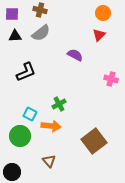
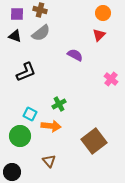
purple square: moved 5 px right
black triangle: rotated 24 degrees clockwise
pink cross: rotated 24 degrees clockwise
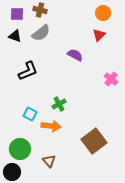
black L-shape: moved 2 px right, 1 px up
green circle: moved 13 px down
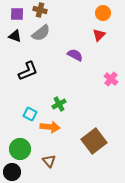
orange arrow: moved 1 px left, 1 px down
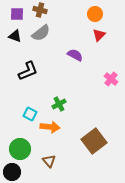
orange circle: moved 8 px left, 1 px down
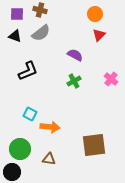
green cross: moved 15 px right, 23 px up
brown square: moved 4 px down; rotated 30 degrees clockwise
brown triangle: moved 2 px up; rotated 40 degrees counterclockwise
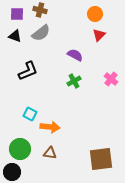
brown square: moved 7 px right, 14 px down
brown triangle: moved 1 px right, 6 px up
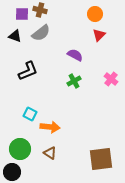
purple square: moved 5 px right
brown triangle: rotated 24 degrees clockwise
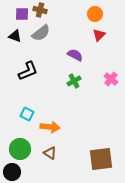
cyan square: moved 3 px left
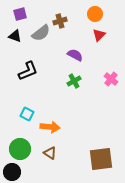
brown cross: moved 20 px right, 11 px down; rotated 32 degrees counterclockwise
purple square: moved 2 px left; rotated 16 degrees counterclockwise
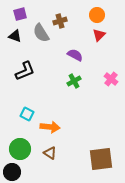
orange circle: moved 2 px right, 1 px down
gray semicircle: rotated 96 degrees clockwise
black L-shape: moved 3 px left
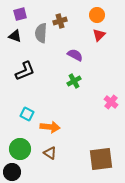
gray semicircle: rotated 36 degrees clockwise
pink cross: moved 23 px down
